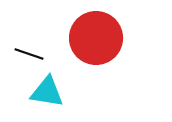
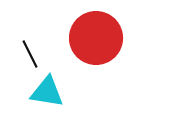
black line: moved 1 px right; rotated 44 degrees clockwise
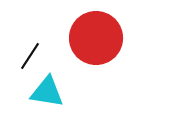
black line: moved 2 px down; rotated 60 degrees clockwise
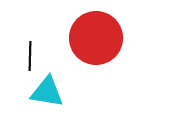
black line: rotated 32 degrees counterclockwise
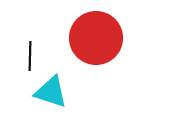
cyan triangle: moved 4 px right; rotated 9 degrees clockwise
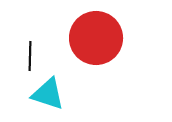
cyan triangle: moved 3 px left, 2 px down
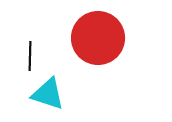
red circle: moved 2 px right
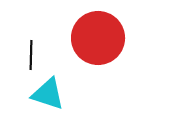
black line: moved 1 px right, 1 px up
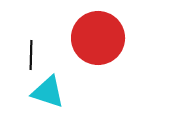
cyan triangle: moved 2 px up
